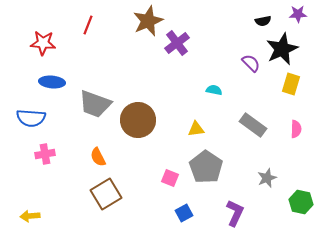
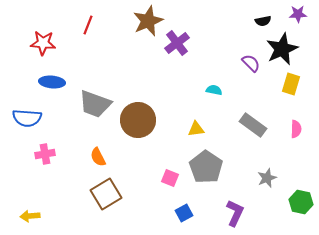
blue semicircle: moved 4 px left
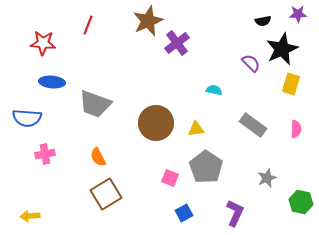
brown circle: moved 18 px right, 3 px down
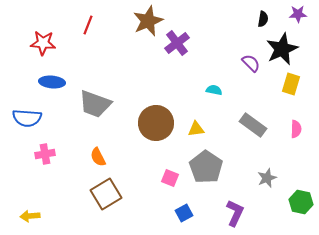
black semicircle: moved 2 px up; rotated 70 degrees counterclockwise
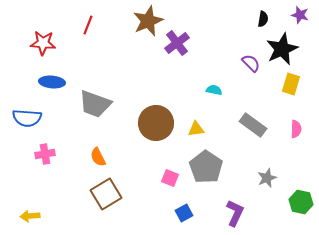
purple star: moved 2 px right, 1 px down; rotated 18 degrees clockwise
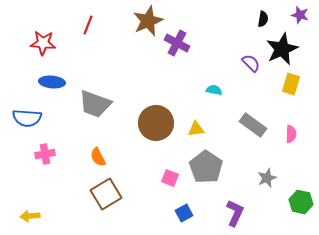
purple cross: rotated 25 degrees counterclockwise
pink semicircle: moved 5 px left, 5 px down
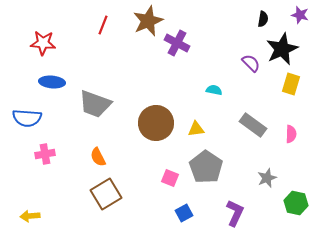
red line: moved 15 px right
green hexagon: moved 5 px left, 1 px down
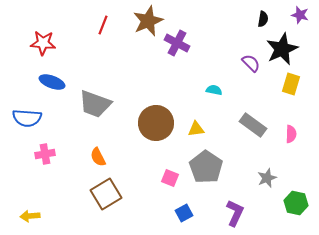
blue ellipse: rotated 15 degrees clockwise
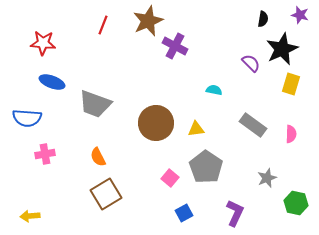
purple cross: moved 2 px left, 3 px down
pink square: rotated 18 degrees clockwise
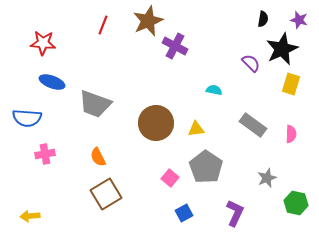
purple star: moved 1 px left, 5 px down
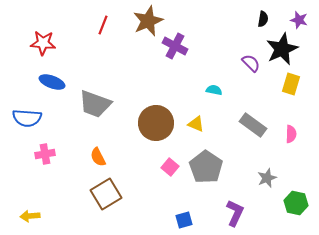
yellow triangle: moved 5 px up; rotated 30 degrees clockwise
pink square: moved 11 px up
blue square: moved 7 px down; rotated 12 degrees clockwise
